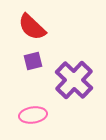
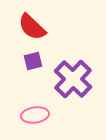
purple cross: moved 1 px left, 1 px up
pink ellipse: moved 2 px right
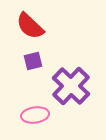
red semicircle: moved 2 px left, 1 px up
purple cross: moved 2 px left, 7 px down
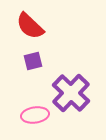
purple cross: moved 7 px down
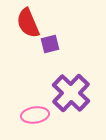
red semicircle: moved 2 px left, 3 px up; rotated 24 degrees clockwise
purple square: moved 17 px right, 17 px up
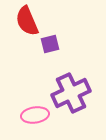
red semicircle: moved 1 px left, 2 px up
purple cross: rotated 21 degrees clockwise
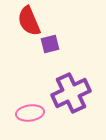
red semicircle: moved 2 px right
pink ellipse: moved 5 px left, 2 px up
